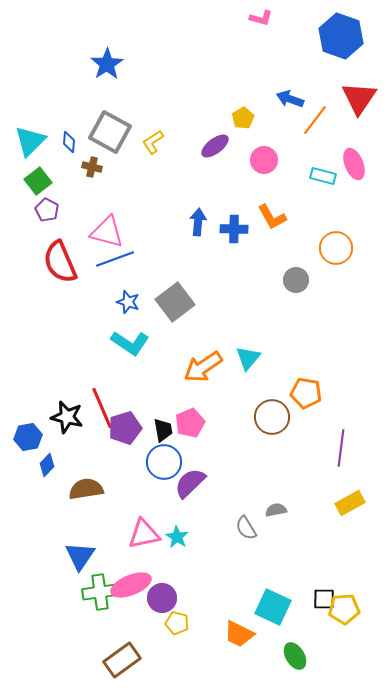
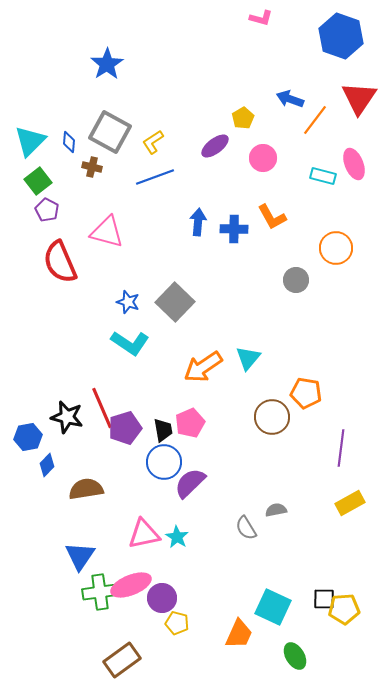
pink circle at (264, 160): moved 1 px left, 2 px up
blue line at (115, 259): moved 40 px right, 82 px up
gray square at (175, 302): rotated 9 degrees counterclockwise
orange trapezoid at (239, 634): rotated 92 degrees counterclockwise
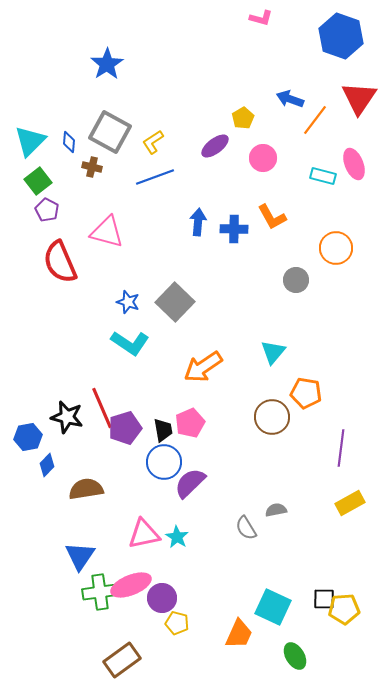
cyan triangle at (248, 358): moved 25 px right, 6 px up
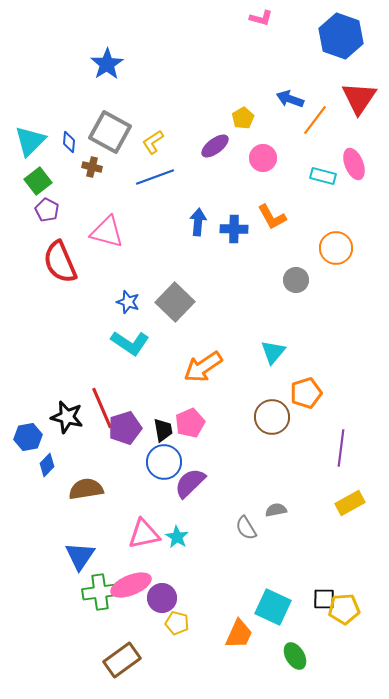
orange pentagon at (306, 393): rotated 28 degrees counterclockwise
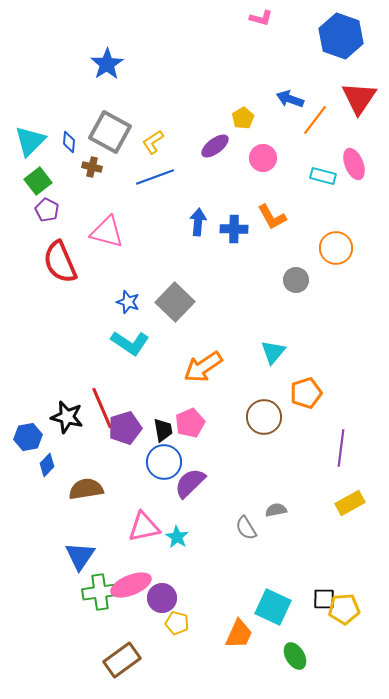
brown circle at (272, 417): moved 8 px left
pink triangle at (144, 534): moved 7 px up
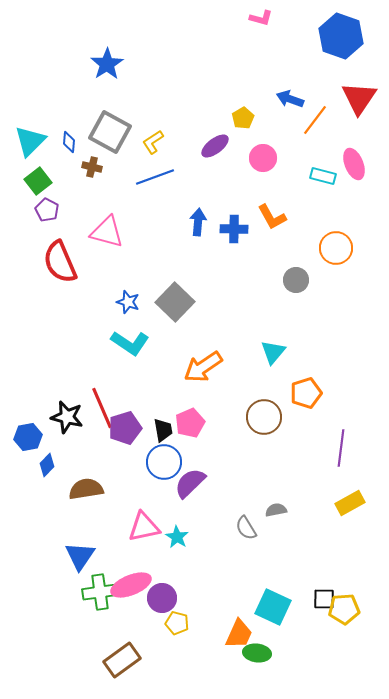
green ellipse at (295, 656): moved 38 px left, 3 px up; rotated 52 degrees counterclockwise
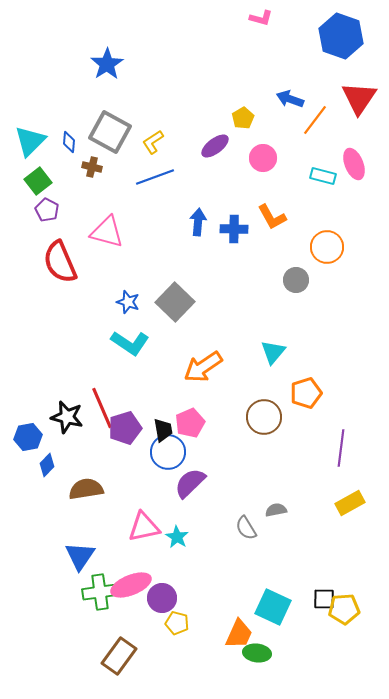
orange circle at (336, 248): moved 9 px left, 1 px up
blue circle at (164, 462): moved 4 px right, 10 px up
brown rectangle at (122, 660): moved 3 px left, 4 px up; rotated 18 degrees counterclockwise
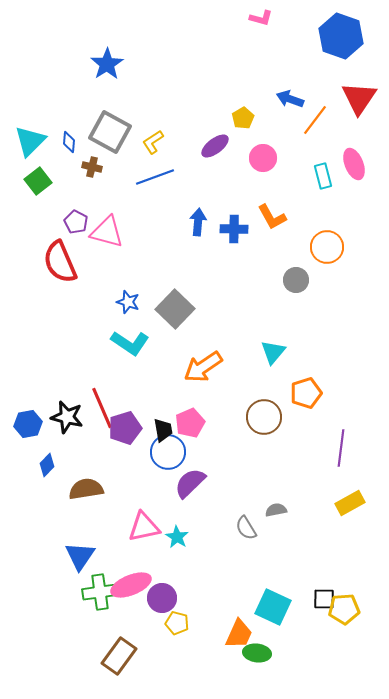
cyan rectangle at (323, 176): rotated 60 degrees clockwise
purple pentagon at (47, 210): moved 29 px right, 12 px down
gray square at (175, 302): moved 7 px down
blue hexagon at (28, 437): moved 13 px up
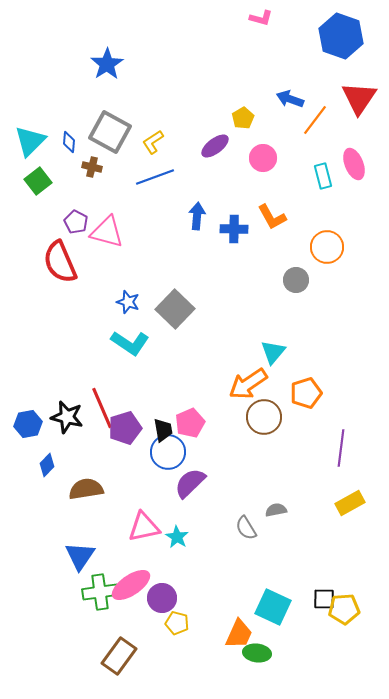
blue arrow at (198, 222): moved 1 px left, 6 px up
orange arrow at (203, 367): moved 45 px right, 17 px down
pink ellipse at (131, 585): rotated 12 degrees counterclockwise
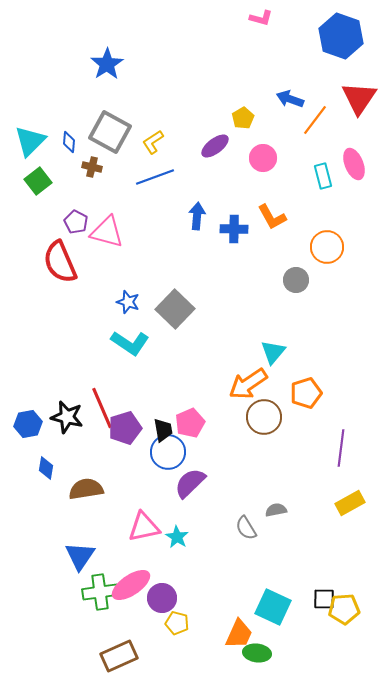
blue diamond at (47, 465): moved 1 px left, 3 px down; rotated 35 degrees counterclockwise
brown rectangle at (119, 656): rotated 30 degrees clockwise
